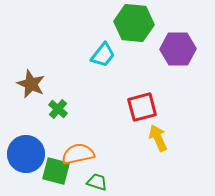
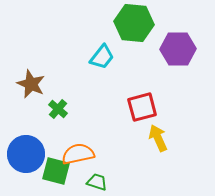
cyan trapezoid: moved 1 px left, 2 px down
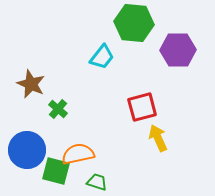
purple hexagon: moved 1 px down
blue circle: moved 1 px right, 4 px up
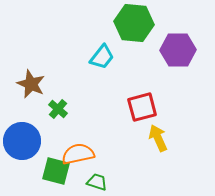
blue circle: moved 5 px left, 9 px up
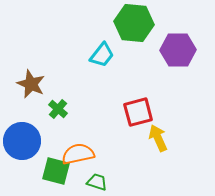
cyan trapezoid: moved 2 px up
red square: moved 4 px left, 5 px down
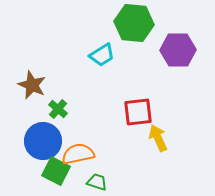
cyan trapezoid: rotated 20 degrees clockwise
brown star: moved 1 px right, 1 px down
red square: rotated 8 degrees clockwise
blue circle: moved 21 px right
green square: rotated 12 degrees clockwise
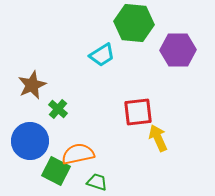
brown star: rotated 24 degrees clockwise
blue circle: moved 13 px left
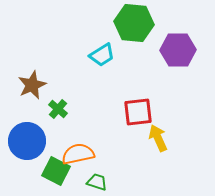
blue circle: moved 3 px left
